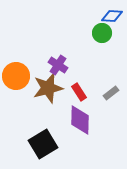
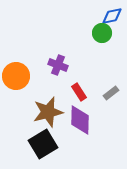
blue diamond: rotated 15 degrees counterclockwise
purple cross: rotated 12 degrees counterclockwise
brown star: moved 24 px down
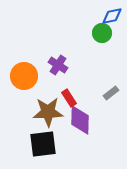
purple cross: rotated 12 degrees clockwise
orange circle: moved 8 px right
red rectangle: moved 10 px left, 6 px down
brown star: rotated 12 degrees clockwise
black square: rotated 24 degrees clockwise
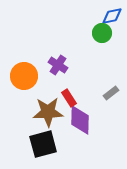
black square: rotated 8 degrees counterclockwise
